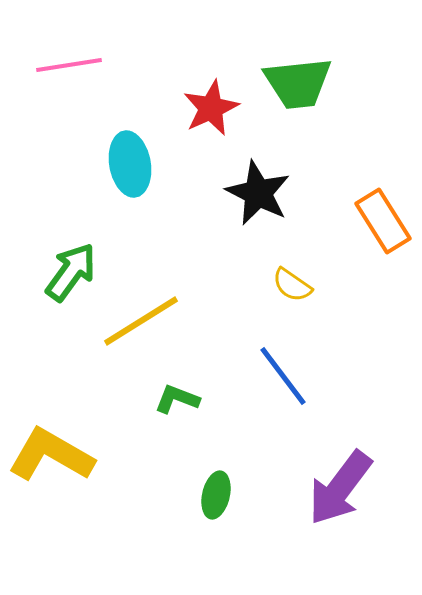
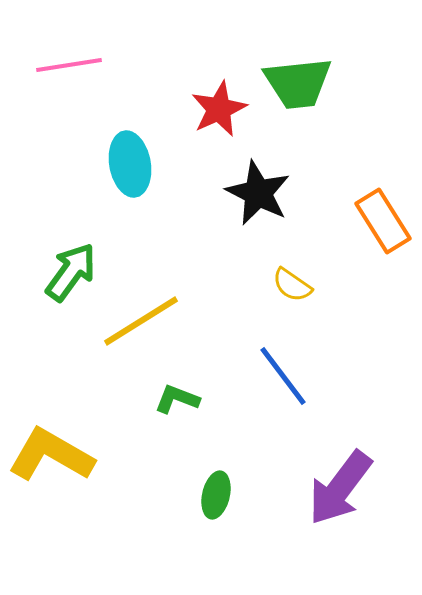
red star: moved 8 px right, 1 px down
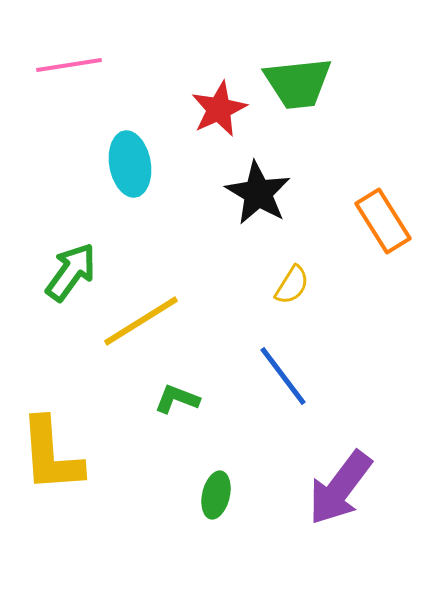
black star: rotated 4 degrees clockwise
yellow semicircle: rotated 93 degrees counterclockwise
yellow L-shape: rotated 124 degrees counterclockwise
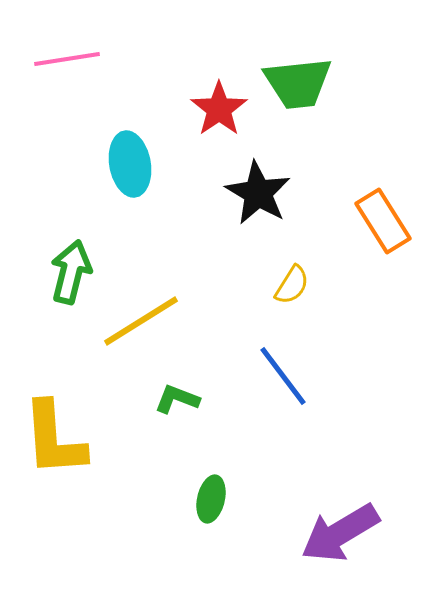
pink line: moved 2 px left, 6 px up
red star: rotated 10 degrees counterclockwise
green arrow: rotated 22 degrees counterclockwise
yellow L-shape: moved 3 px right, 16 px up
purple arrow: moved 45 px down; rotated 22 degrees clockwise
green ellipse: moved 5 px left, 4 px down
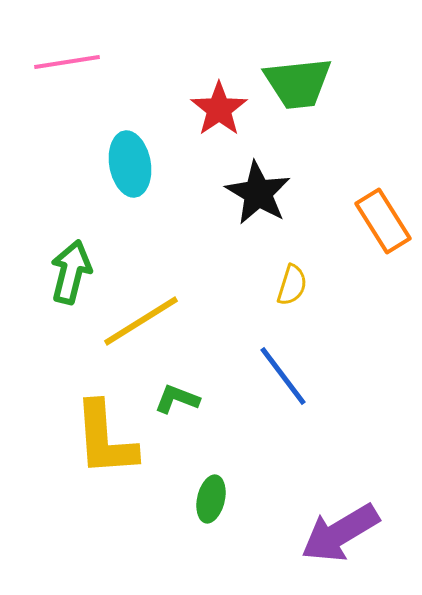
pink line: moved 3 px down
yellow semicircle: rotated 15 degrees counterclockwise
yellow L-shape: moved 51 px right
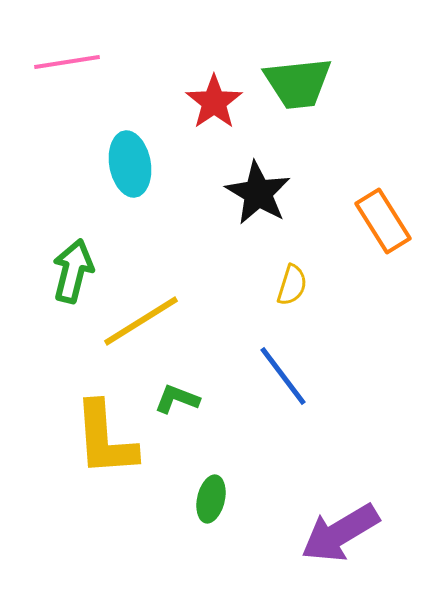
red star: moved 5 px left, 7 px up
green arrow: moved 2 px right, 1 px up
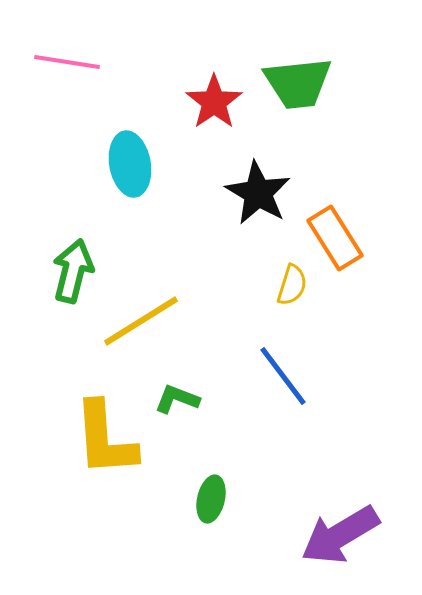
pink line: rotated 18 degrees clockwise
orange rectangle: moved 48 px left, 17 px down
purple arrow: moved 2 px down
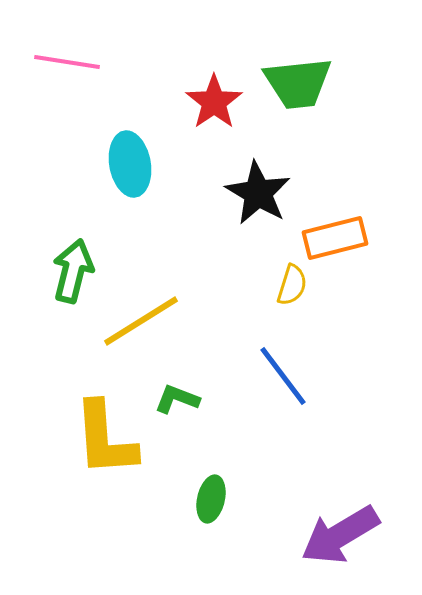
orange rectangle: rotated 72 degrees counterclockwise
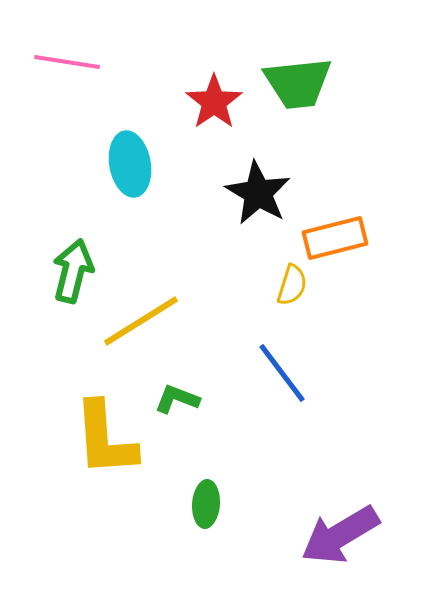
blue line: moved 1 px left, 3 px up
green ellipse: moved 5 px left, 5 px down; rotated 9 degrees counterclockwise
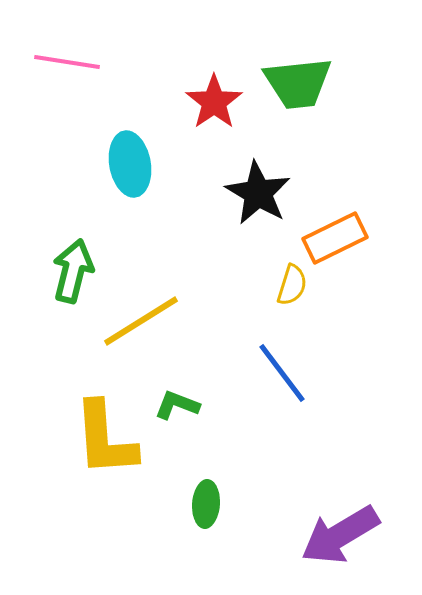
orange rectangle: rotated 12 degrees counterclockwise
green L-shape: moved 6 px down
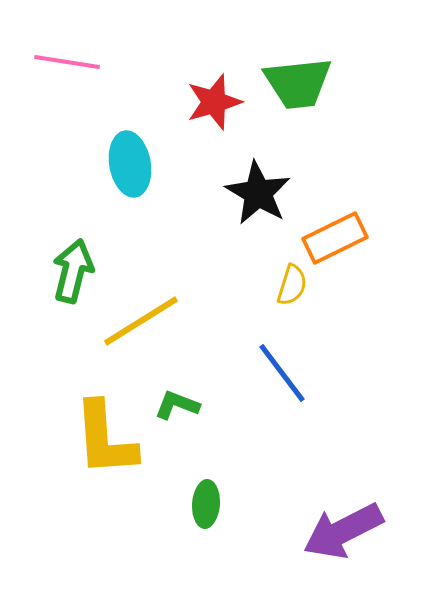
red star: rotated 18 degrees clockwise
purple arrow: moved 3 px right, 4 px up; rotated 4 degrees clockwise
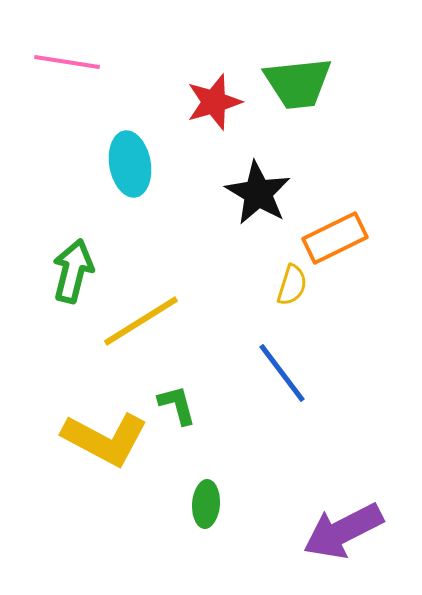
green L-shape: rotated 54 degrees clockwise
yellow L-shape: rotated 58 degrees counterclockwise
